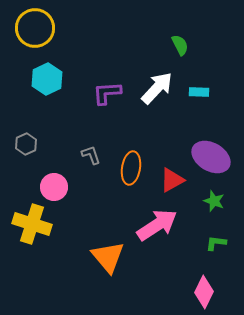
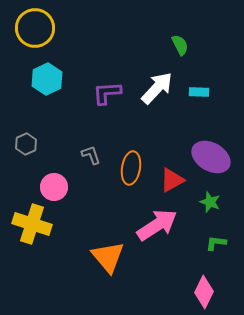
green star: moved 4 px left, 1 px down
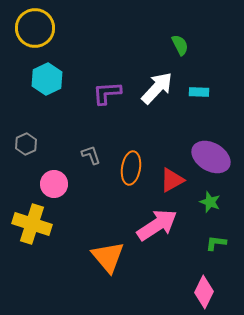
pink circle: moved 3 px up
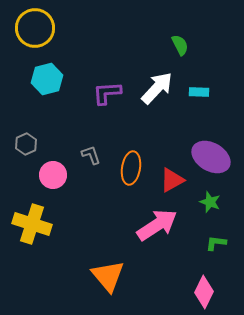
cyan hexagon: rotated 12 degrees clockwise
pink circle: moved 1 px left, 9 px up
orange triangle: moved 19 px down
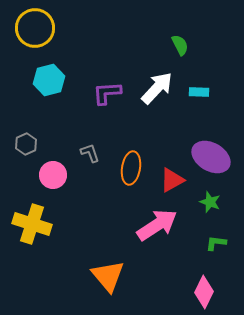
cyan hexagon: moved 2 px right, 1 px down
gray L-shape: moved 1 px left, 2 px up
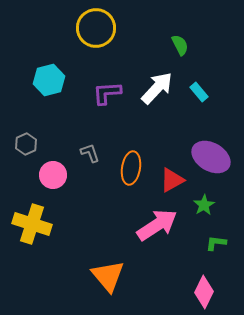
yellow circle: moved 61 px right
cyan rectangle: rotated 48 degrees clockwise
green star: moved 6 px left, 3 px down; rotated 20 degrees clockwise
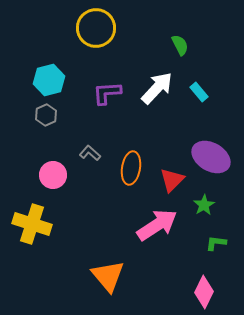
gray hexagon: moved 20 px right, 29 px up
gray L-shape: rotated 30 degrees counterclockwise
red triangle: rotated 16 degrees counterclockwise
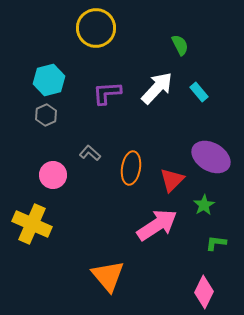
yellow cross: rotated 6 degrees clockwise
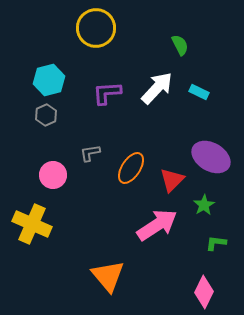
cyan rectangle: rotated 24 degrees counterclockwise
gray L-shape: rotated 50 degrees counterclockwise
orange ellipse: rotated 24 degrees clockwise
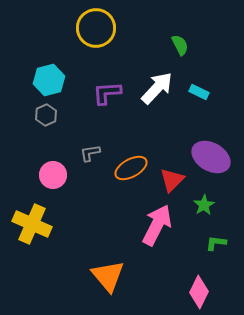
orange ellipse: rotated 28 degrees clockwise
pink arrow: rotated 30 degrees counterclockwise
pink diamond: moved 5 px left
